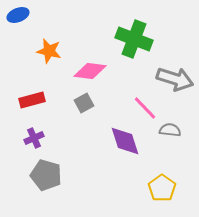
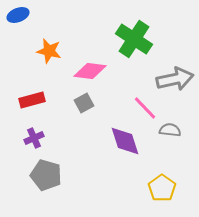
green cross: rotated 12 degrees clockwise
gray arrow: rotated 30 degrees counterclockwise
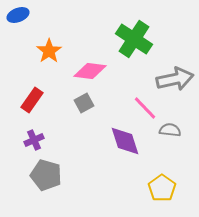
orange star: rotated 25 degrees clockwise
red rectangle: rotated 40 degrees counterclockwise
purple cross: moved 2 px down
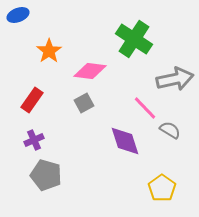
gray semicircle: rotated 25 degrees clockwise
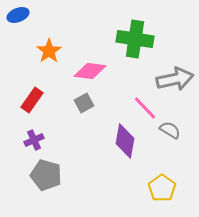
green cross: moved 1 px right; rotated 24 degrees counterclockwise
purple diamond: rotated 28 degrees clockwise
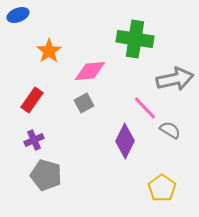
pink diamond: rotated 12 degrees counterclockwise
purple diamond: rotated 16 degrees clockwise
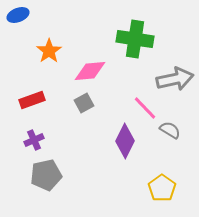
red rectangle: rotated 35 degrees clockwise
gray pentagon: rotated 28 degrees counterclockwise
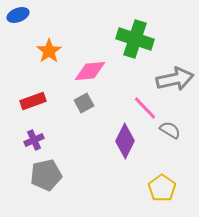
green cross: rotated 9 degrees clockwise
red rectangle: moved 1 px right, 1 px down
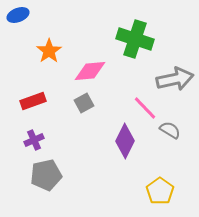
yellow pentagon: moved 2 px left, 3 px down
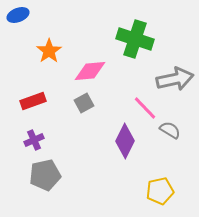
gray pentagon: moved 1 px left
yellow pentagon: rotated 24 degrees clockwise
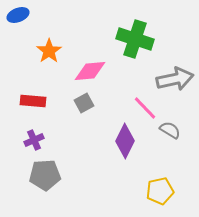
red rectangle: rotated 25 degrees clockwise
gray pentagon: rotated 8 degrees clockwise
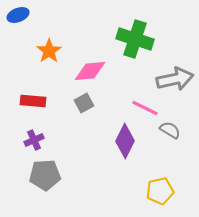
pink line: rotated 20 degrees counterclockwise
